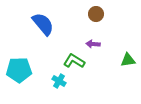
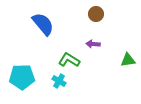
green L-shape: moved 5 px left, 1 px up
cyan pentagon: moved 3 px right, 7 px down
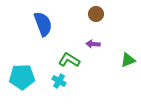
blue semicircle: rotated 20 degrees clockwise
green triangle: rotated 14 degrees counterclockwise
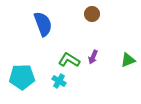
brown circle: moved 4 px left
purple arrow: moved 13 px down; rotated 72 degrees counterclockwise
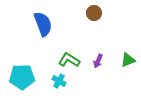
brown circle: moved 2 px right, 1 px up
purple arrow: moved 5 px right, 4 px down
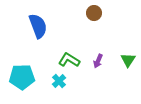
blue semicircle: moved 5 px left, 2 px down
green triangle: rotated 35 degrees counterclockwise
cyan cross: rotated 16 degrees clockwise
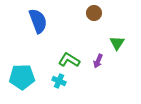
blue semicircle: moved 5 px up
green triangle: moved 11 px left, 17 px up
cyan cross: rotated 24 degrees counterclockwise
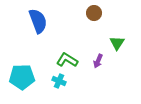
green L-shape: moved 2 px left
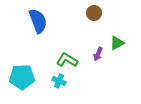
green triangle: rotated 28 degrees clockwise
purple arrow: moved 7 px up
